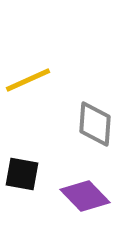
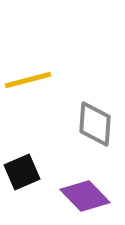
yellow line: rotated 9 degrees clockwise
black square: moved 2 px up; rotated 33 degrees counterclockwise
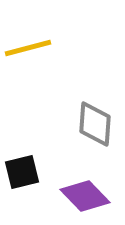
yellow line: moved 32 px up
black square: rotated 9 degrees clockwise
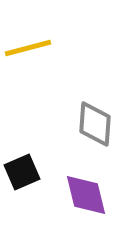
black square: rotated 9 degrees counterclockwise
purple diamond: moved 1 px right, 1 px up; rotated 30 degrees clockwise
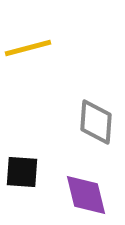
gray diamond: moved 1 px right, 2 px up
black square: rotated 27 degrees clockwise
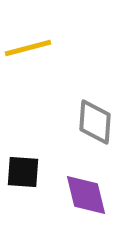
gray diamond: moved 1 px left
black square: moved 1 px right
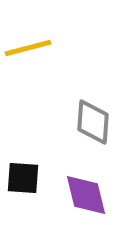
gray diamond: moved 2 px left
black square: moved 6 px down
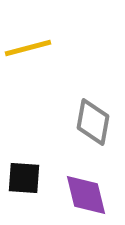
gray diamond: rotated 6 degrees clockwise
black square: moved 1 px right
